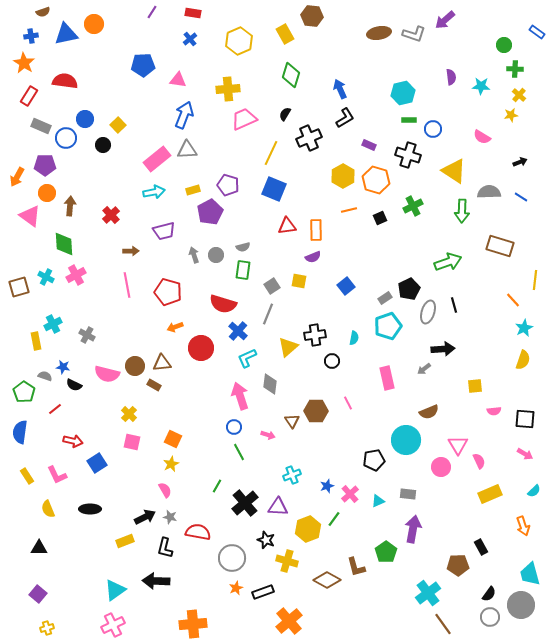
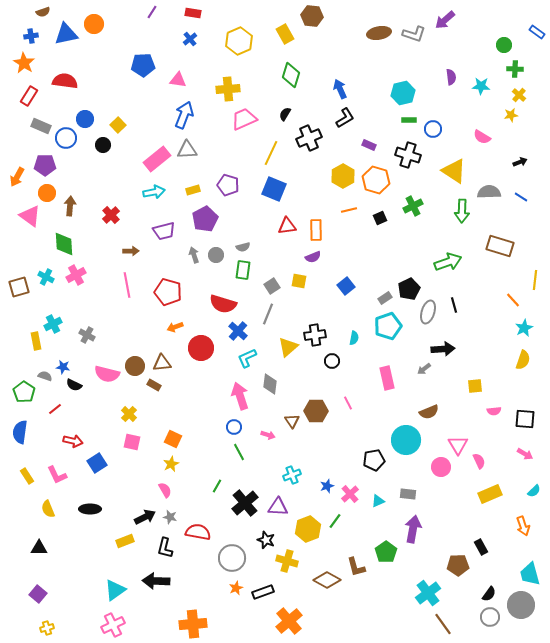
purple pentagon at (210, 212): moved 5 px left, 7 px down
green line at (334, 519): moved 1 px right, 2 px down
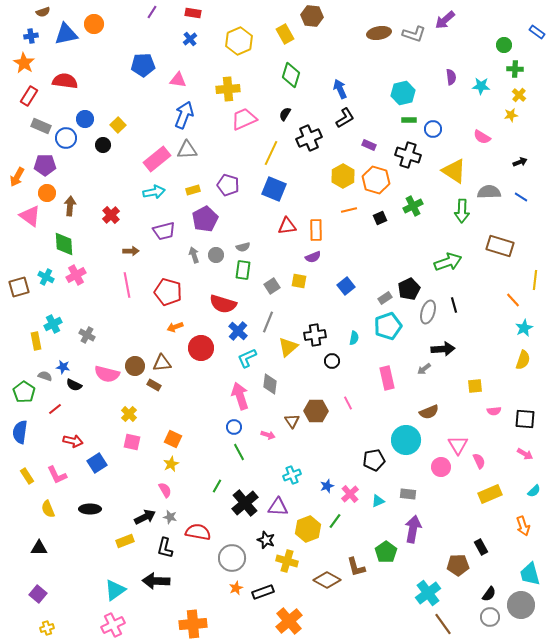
gray line at (268, 314): moved 8 px down
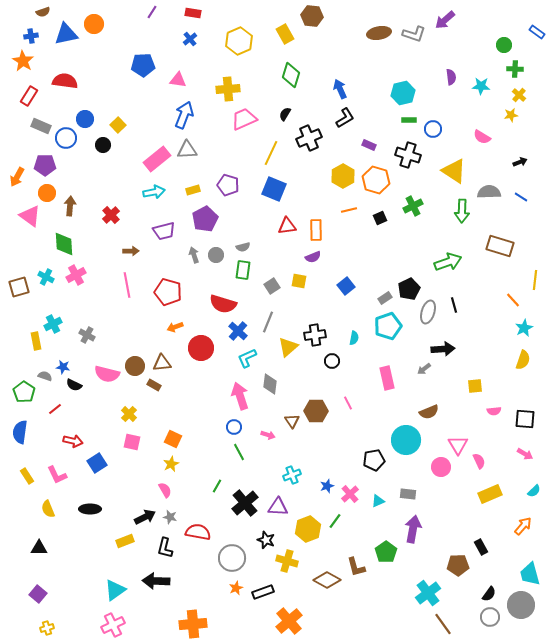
orange star at (24, 63): moved 1 px left, 2 px up
orange arrow at (523, 526): rotated 120 degrees counterclockwise
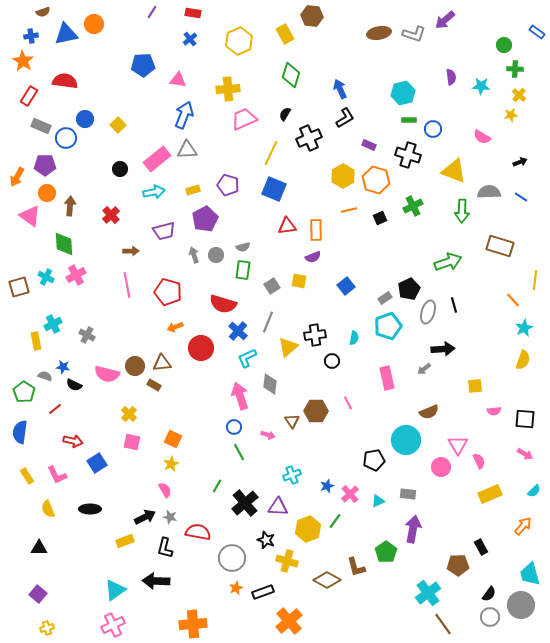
black circle at (103, 145): moved 17 px right, 24 px down
yellow triangle at (454, 171): rotated 12 degrees counterclockwise
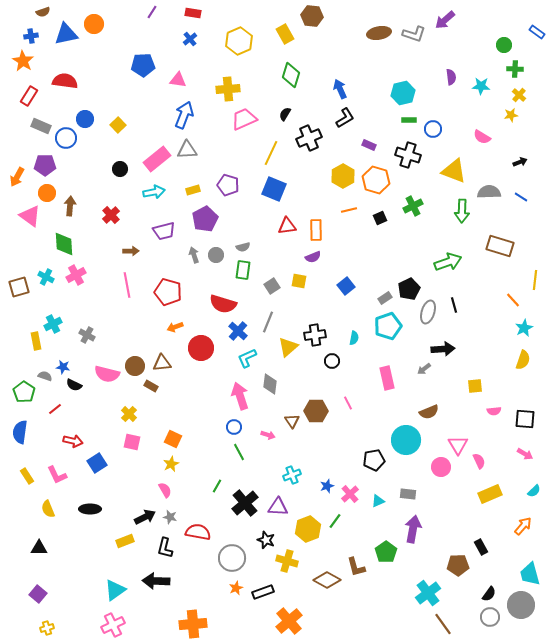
brown rectangle at (154, 385): moved 3 px left, 1 px down
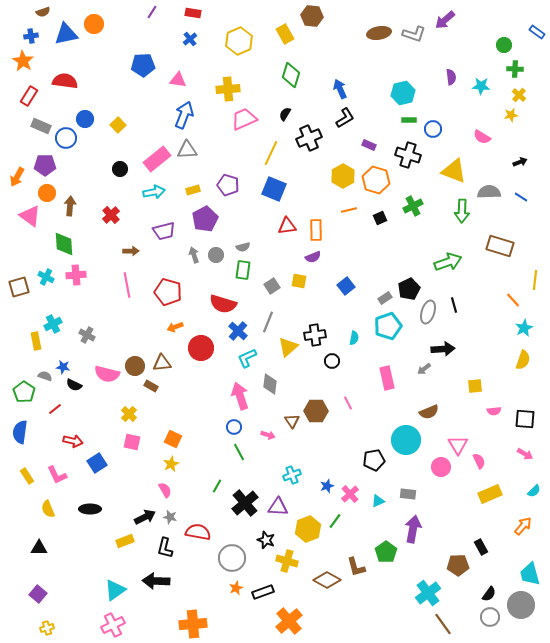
pink cross at (76, 275): rotated 24 degrees clockwise
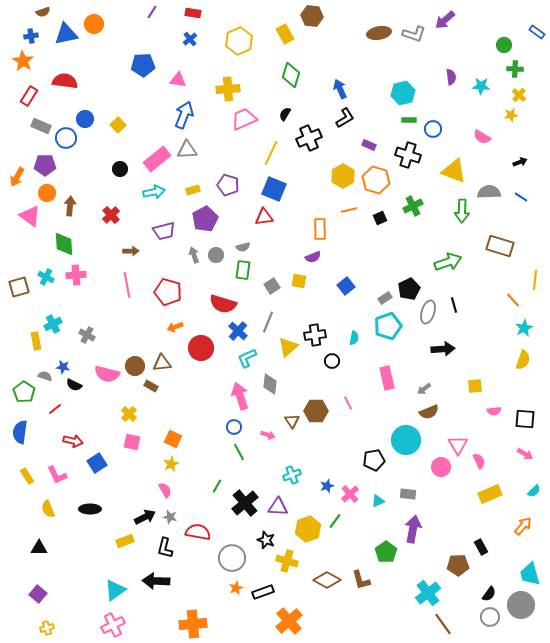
red triangle at (287, 226): moved 23 px left, 9 px up
orange rectangle at (316, 230): moved 4 px right, 1 px up
gray arrow at (424, 369): moved 20 px down
brown L-shape at (356, 567): moved 5 px right, 13 px down
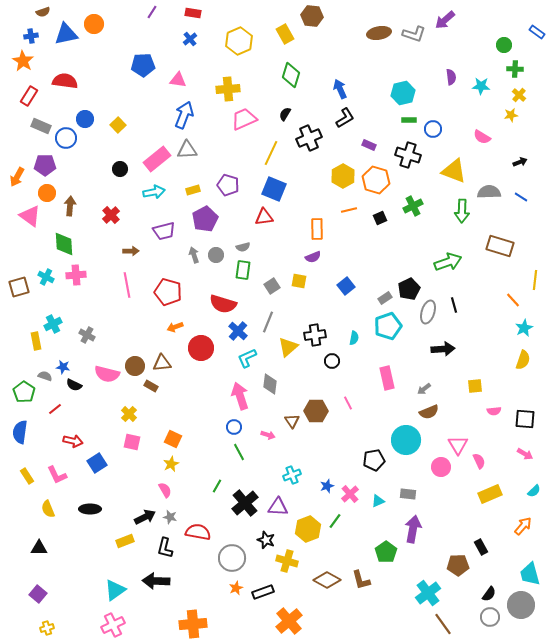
orange rectangle at (320, 229): moved 3 px left
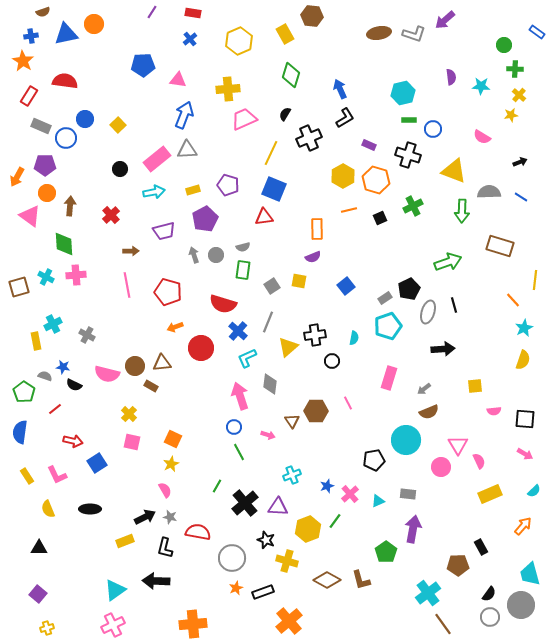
pink rectangle at (387, 378): moved 2 px right; rotated 30 degrees clockwise
